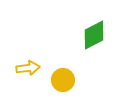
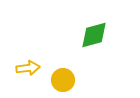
green diamond: rotated 12 degrees clockwise
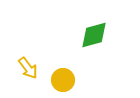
yellow arrow: rotated 60 degrees clockwise
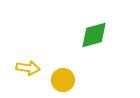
yellow arrow: rotated 45 degrees counterclockwise
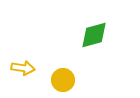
yellow arrow: moved 5 px left
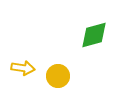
yellow circle: moved 5 px left, 4 px up
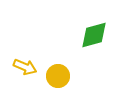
yellow arrow: moved 2 px right, 1 px up; rotated 15 degrees clockwise
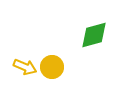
yellow circle: moved 6 px left, 9 px up
